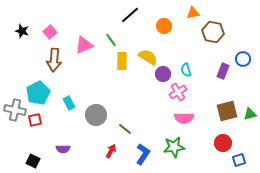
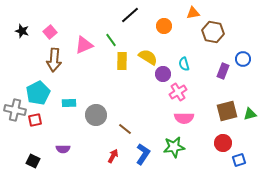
cyan semicircle: moved 2 px left, 6 px up
cyan rectangle: rotated 64 degrees counterclockwise
red arrow: moved 2 px right, 5 px down
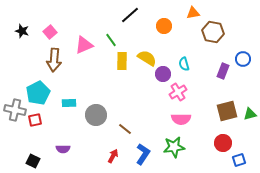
yellow semicircle: moved 1 px left, 1 px down
pink semicircle: moved 3 px left, 1 px down
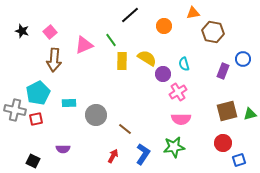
red square: moved 1 px right, 1 px up
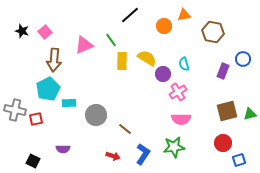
orange triangle: moved 9 px left, 2 px down
pink square: moved 5 px left
cyan pentagon: moved 10 px right, 4 px up
red arrow: rotated 80 degrees clockwise
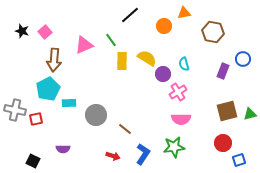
orange triangle: moved 2 px up
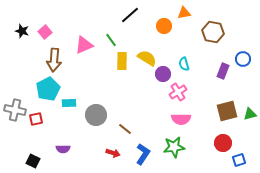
red arrow: moved 3 px up
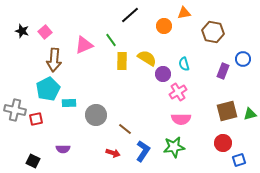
blue L-shape: moved 3 px up
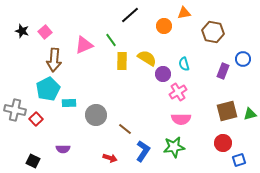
red square: rotated 32 degrees counterclockwise
red arrow: moved 3 px left, 5 px down
